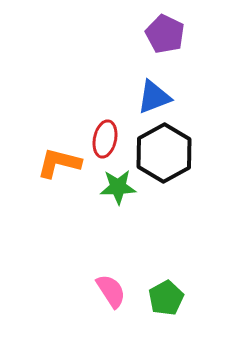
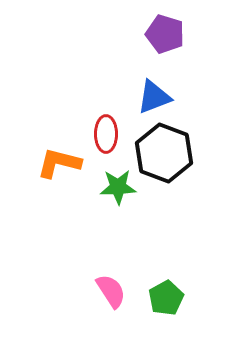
purple pentagon: rotated 9 degrees counterclockwise
red ellipse: moved 1 px right, 5 px up; rotated 12 degrees counterclockwise
black hexagon: rotated 10 degrees counterclockwise
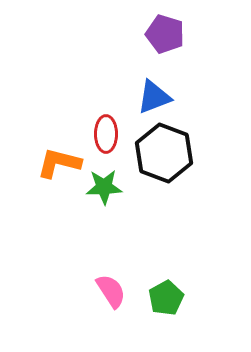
green star: moved 14 px left
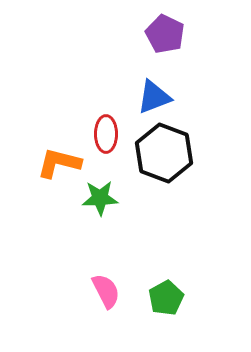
purple pentagon: rotated 9 degrees clockwise
green star: moved 4 px left, 11 px down
pink semicircle: moved 5 px left; rotated 6 degrees clockwise
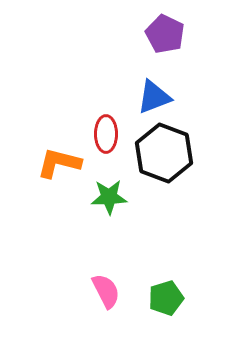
green star: moved 9 px right, 1 px up
green pentagon: rotated 12 degrees clockwise
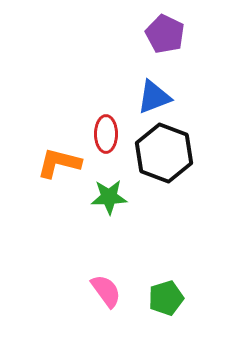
pink semicircle: rotated 9 degrees counterclockwise
